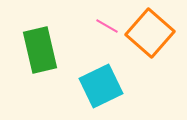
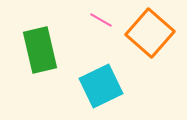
pink line: moved 6 px left, 6 px up
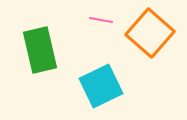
pink line: rotated 20 degrees counterclockwise
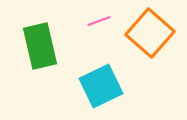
pink line: moved 2 px left, 1 px down; rotated 30 degrees counterclockwise
green rectangle: moved 4 px up
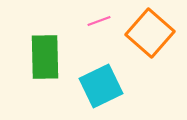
green rectangle: moved 5 px right, 11 px down; rotated 12 degrees clockwise
